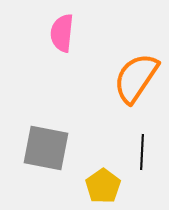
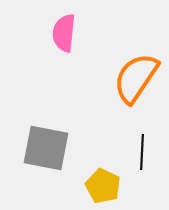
pink semicircle: moved 2 px right
yellow pentagon: rotated 12 degrees counterclockwise
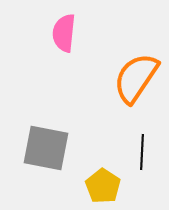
yellow pentagon: rotated 8 degrees clockwise
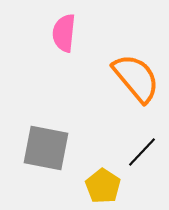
orange semicircle: rotated 106 degrees clockwise
black line: rotated 40 degrees clockwise
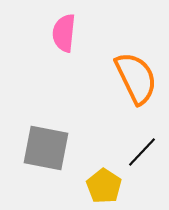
orange semicircle: rotated 14 degrees clockwise
yellow pentagon: moved 1 px right
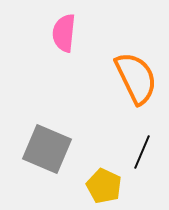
gray square: moved 1 px right, 1 px down; rotated 12 degrees clockwise
black line: rotated 20 degrees counterclockwise
yellow pentagon: rotated 8 degrees counterclockwise
